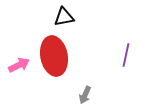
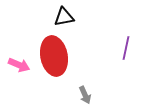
purple line: moved 7 px up
pink arrow: rotated 50 degrees clockwise
gray arrow: rotated 48 degrees counterclockwise
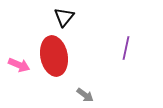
black triangle: rotated 40 degrees counterclockwise
gray arrow: rotated 30 degrees counterclockwise
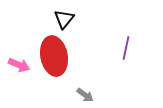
black triangle: moved 2 px down
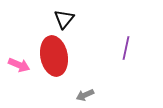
gray arrow: rotated 120 degrees clockwise
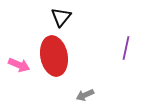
black triangle: moved 3 px left, 2 px up
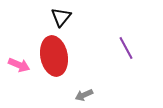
purple line: rotated 40 degrees counterclockwise
gray arrow: moved 1 px left
